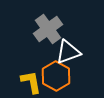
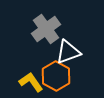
gray cross: moved 2 px left
yellow L-shape: rotated 25 degrees counterclockwise
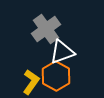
white triangle: moved 6 px left
yellow L-shape: rotated 70 degrees clockwise
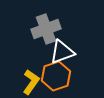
gray cross: rotated 16 degrees clockwise
orange hexagon: rotated 12 degrees clockwise
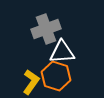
white triangle: rotated 16 degrees clockwise
orange hexagon: rotated 24 degrees counterclockwise
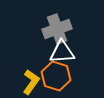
gray cross: moved 11 px right
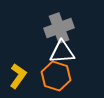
gray cross: moved 2 px right, 1 px up
yellow L-shape: moved 13 px left, 6 px up
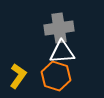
gray cross: rotated 12 degrees clockwise
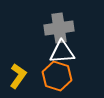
orange hexagon: moved 1 px right
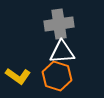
gray cross: moved 4 px up
yellow L-shape: rotated 90 degrees clockwise
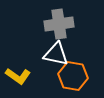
white triangle: moved 6 px left, 2 px down; rotated 16 degrees clockwise
orange hexagon: moved 16 px right; rotated 8 degrees counterclockwise
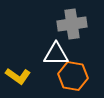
gray cross: moved 13 px right
white triangle: rotated 12 degrees counterclockwise
